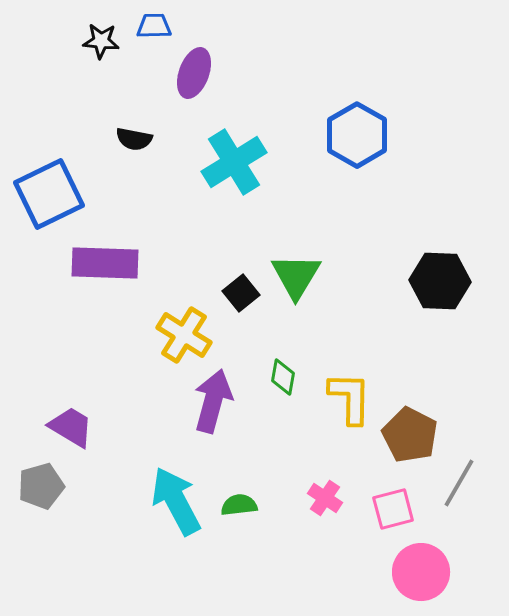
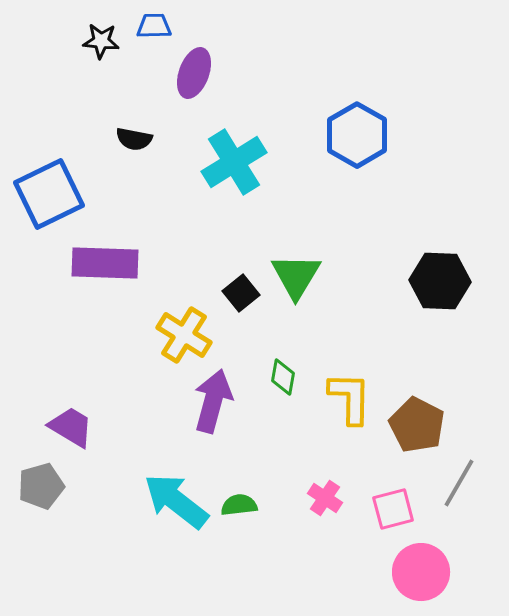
brown pentagon: moved 7 px right, 10 px up
cyan arrow: rotated 24 degrees counterclockwise
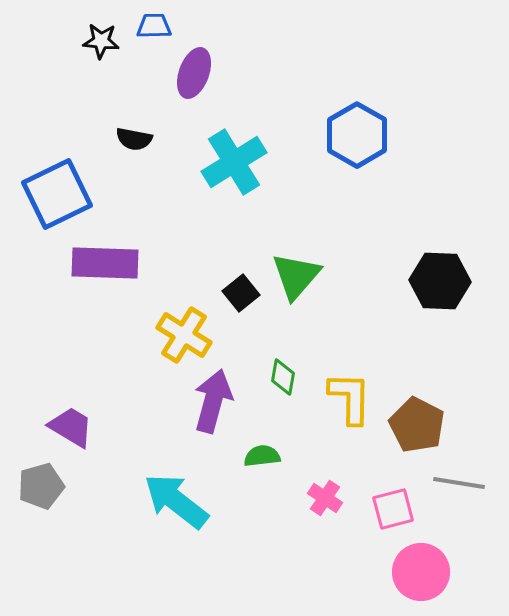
blue square: moved 8 px right
green triangle: rotated 10 degrees clockwise
gray line: rotated 69 degrees clockwise
green semicircle: moved 23 px right, 49 px up
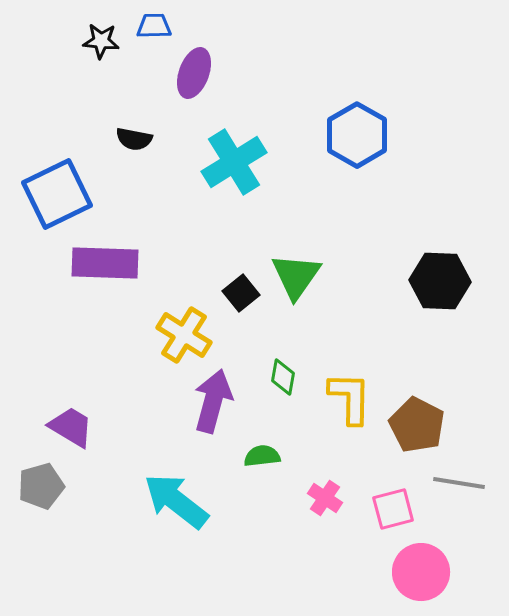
green triangle: rotated 6 degrees counterclockwise
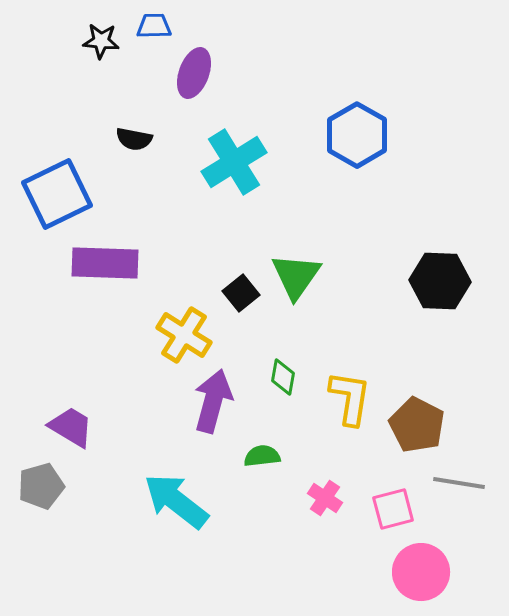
yellow L-shape: rotated 8 degrees clockwise
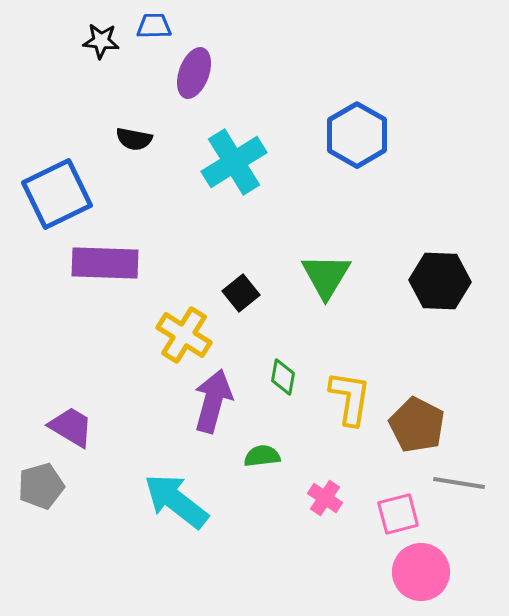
green triangle: moved 30 px right; rotated 4 degrees counterclockwise
pink square: moved 5 px right, 5 px down
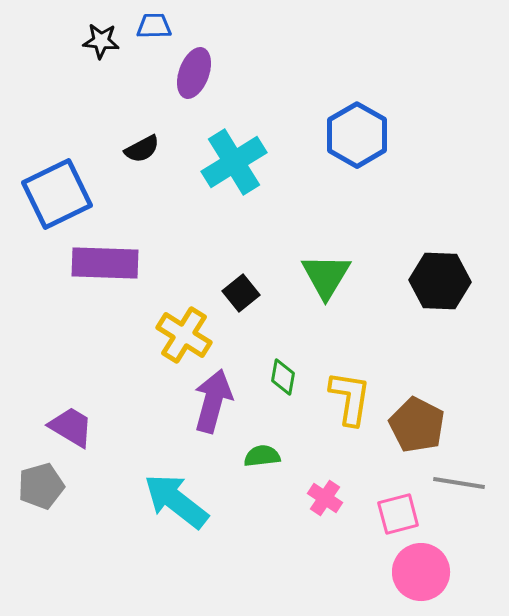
black semicircle: moved 8 px right, 10 px down; rotated 39 degrees counterclockwise
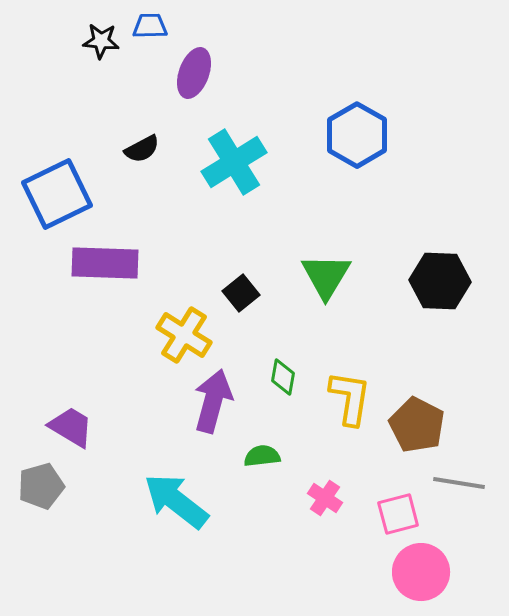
blue trapezoid: moved 4 px left
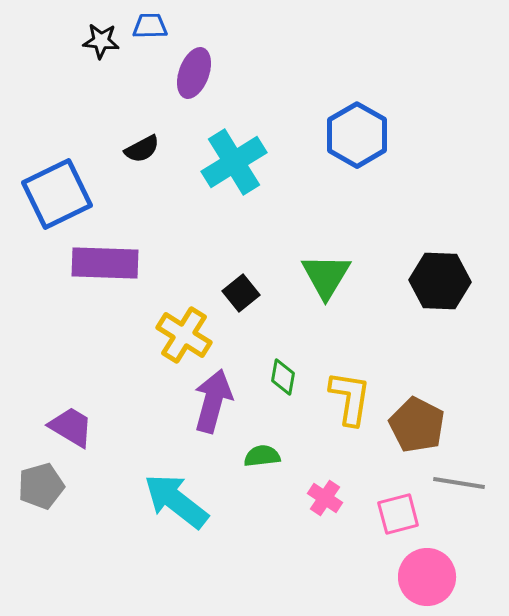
pink circle: moved 6 px right, 5 px down
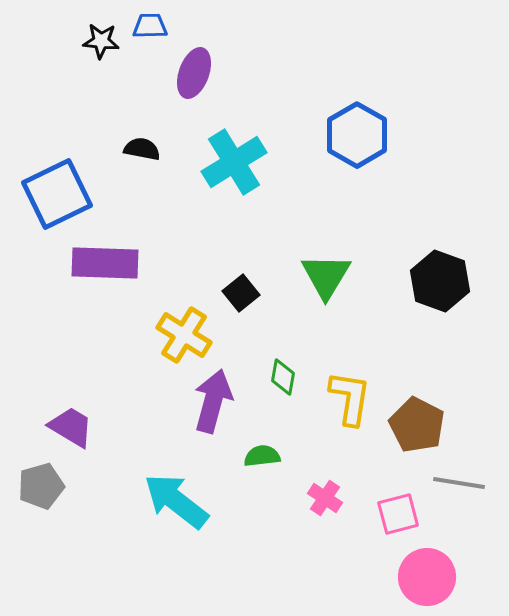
black semicircle: rotated 141 degrees counterclockwise
black hexagon: rotated 18 degrees clockwise
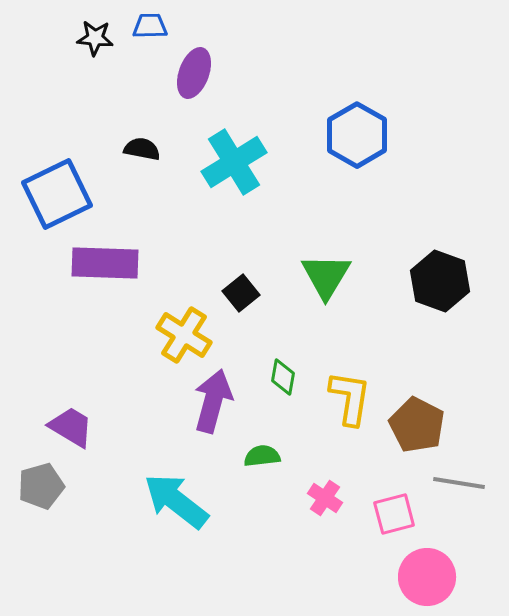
black star: moved 6 px left, 3 px up
pink square: moved 4 px left
